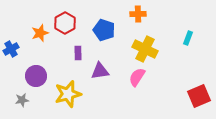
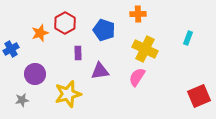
purple circle: moved 1 px left, 2 px up
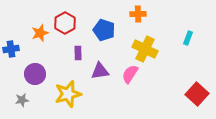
blue cross: rotated 21 degrees clockwise
pink semicircle: moved 7 px left, 3 px up
red square: moved 2 px left, 2 px up; rotated 25 degrees counterclockwise
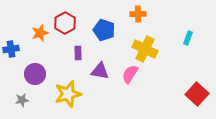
purple triangle: rotated 18 degrees clockwise
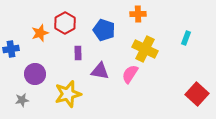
cyan rectangle: moved 2 px left
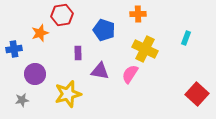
red hexagon: moved 3 px left, 8 px up; rotated 20 degrees clockwise
blue cross: moved 3 px right
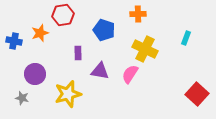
red hexagon: moved 1 px right
blue cross: moved 8 px up; rotated 21 degrees clockwise
gray star: moved 2 px up; rotated 24 degrees clockwise
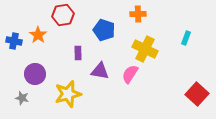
orange star: moved 2 px left, 2 px down; rotated 18 degrees counterclockwise
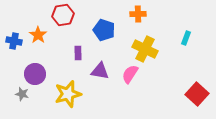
gray star: moved 4 px up
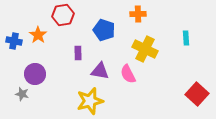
cyan rectangle: rotated 24 degrees counterclockwise
pink semicircle: moved 2 px left; rotated 60 degrees counterclockwise
yellow star: moved 22 px right, 7 px down
